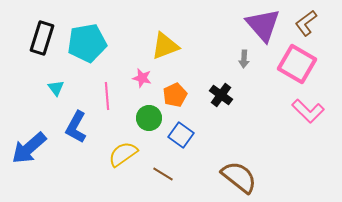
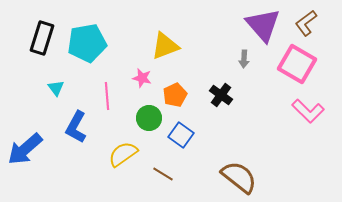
blue arrow: moved 4 px left, 1 px down
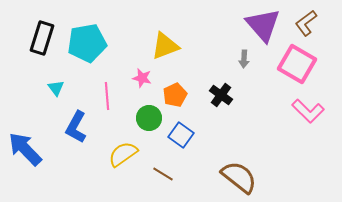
blue arrow: rotated 87 degrees clockwise
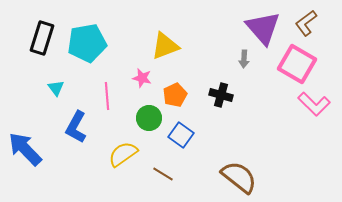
purple triangle: moved 3 px down
black cross: rotated 20 degrees counterclockwise
pink L-shape: moved 6 px right, 7 px up
